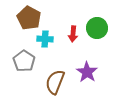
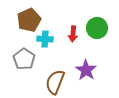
brown pentagon: moved 2 px down; rotated 20 degrees clockwise
gray pentagon: moved 2 px up
purple star: moved 1 px left, 2 px up
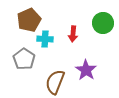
green circle: moved 6 px right, 5 px up
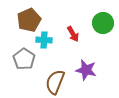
red arrow: rotated 35 degrees counterclockwise
cyan cross: moved 1 px left, 1 px down
purple star: rotated 20 degrees counterclockwise
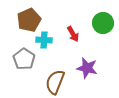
purple star: moved 1 px right, 2 px up
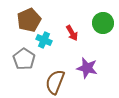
red arrow: moved 1 px left, 1 px up
cyan cross: rotated 21 degrees clockwise
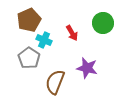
gray pentagon: moved 5 px right, 1 px up
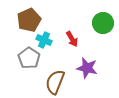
red arrow: moved 6 px down
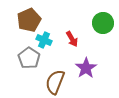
purple star: moved 1 px left; rotated 25 degrees clockwise
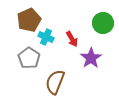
cyan cross: moved 2 px right, 3 px up
purple star: moved 5 px right, 10 px up
